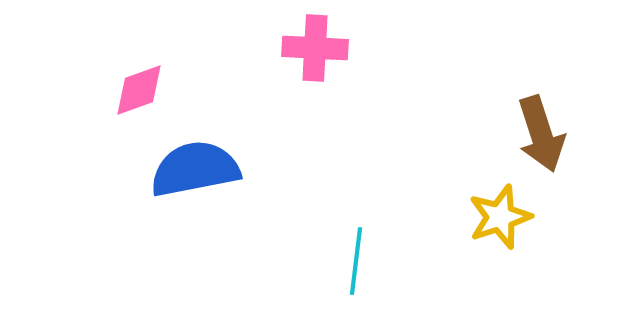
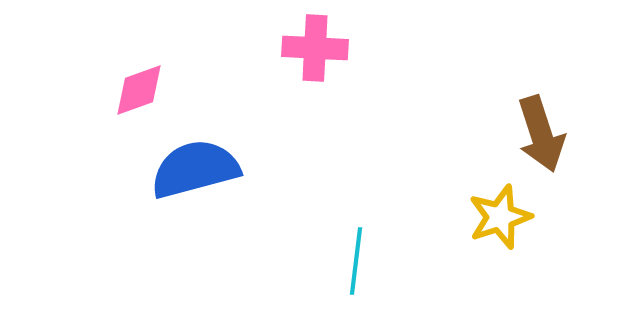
blue semicircle: rotated 4 degrees counterclockwise
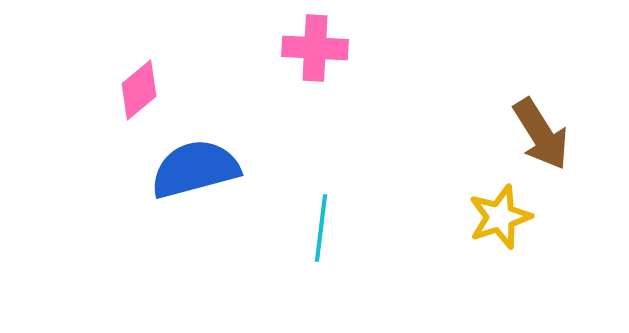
pink diamond: rotated 20 degrees counterclockwise
brown arrow: rotated 14 degrees counterclockwise
cyan line: moved 35 px left, 33 px up
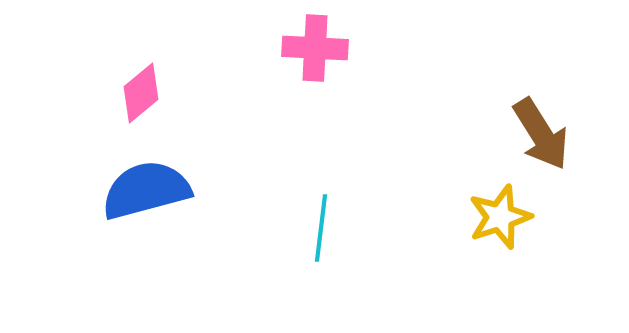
pink diamond: moved 2 px right, 3 px down
blue semicircle: moved 49 px left, 21 px down
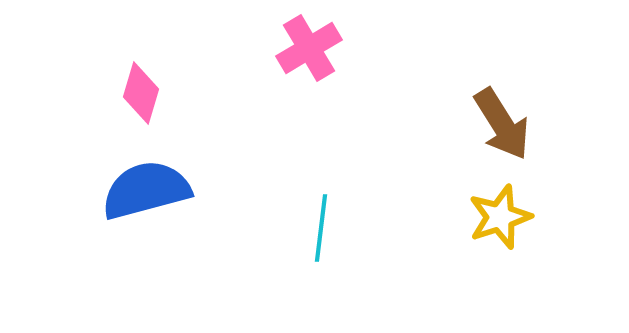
pink cross: moved 6 px left; rotated 34 degrees counterclockwise
pink diamond: rotated 34 degrees counterclockwise
brown arrow: moved 39 px left, 10 px up
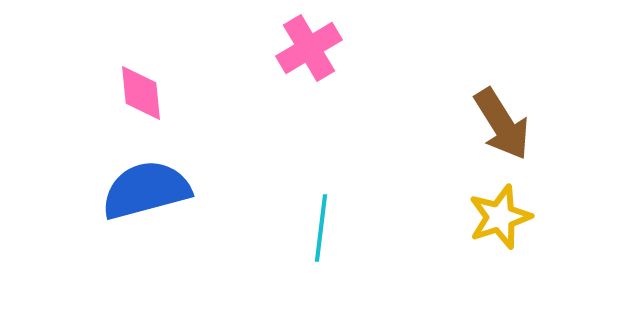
pink diamond: rotated 22 degrees counterclockwise
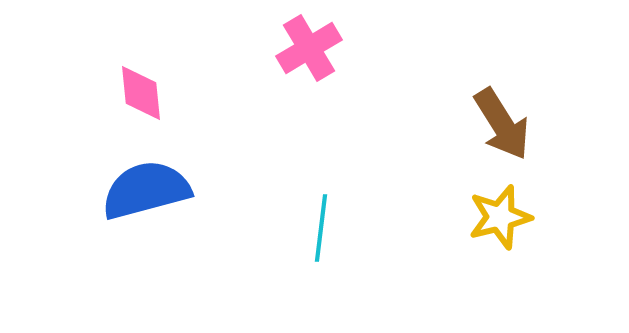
yellow star: rotated 4 degrees clockwise
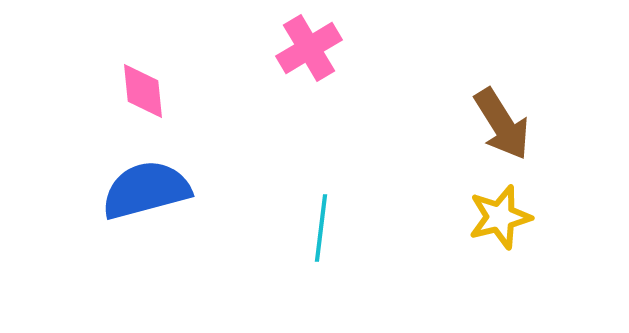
pink diamond: moved 2 px right, 2 px up
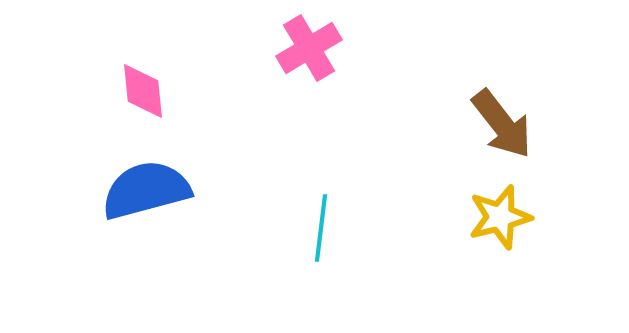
brown arrow: rotated 6 degrees counterclockwise
